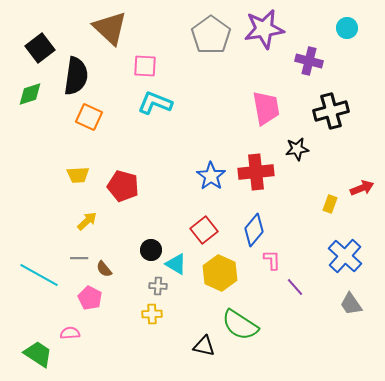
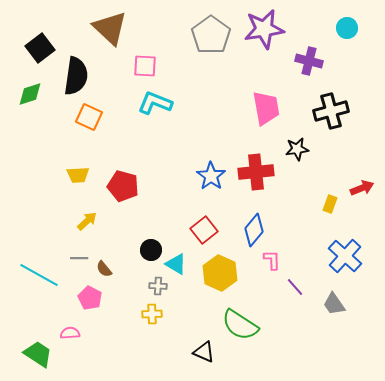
gray trapezoid: moved 17 px left
black triangle: moved 6 px down; rotated 10 degrees clockwise
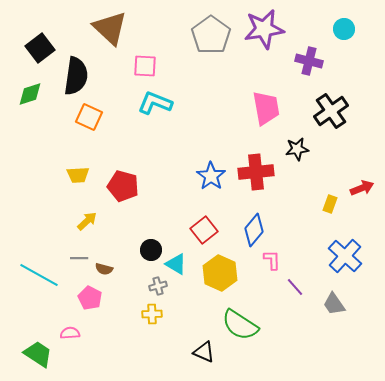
cyan circle: moved 3 px left, 1 px down
black cross: rotated 20 degrees counterclockwise
brown semicircle: rotated 36 degrees counterclockwise
gray cross: rotated 18 degrees counterclockwise
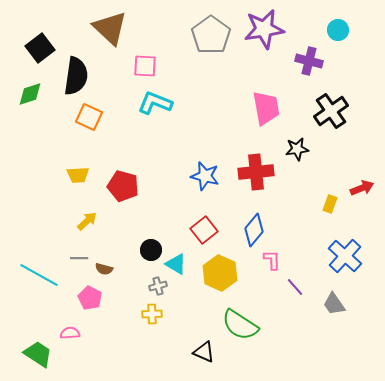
cyan circle: moved 6 px left, 1 px down
blue star: moved 6 px left; rotated 20 degrees counterclockwise
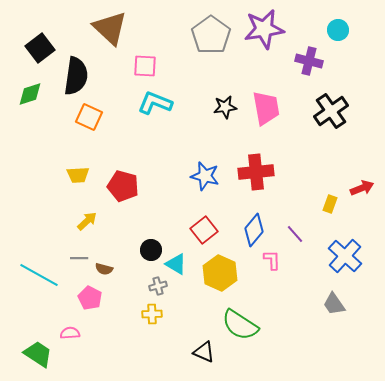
black star: moved 72 px left, 42 px up
purple line: moved 53 px up
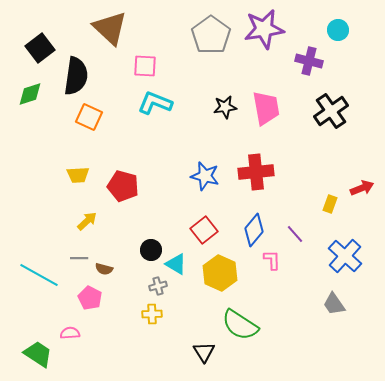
black triangle: rotated 35 degrees clockwise
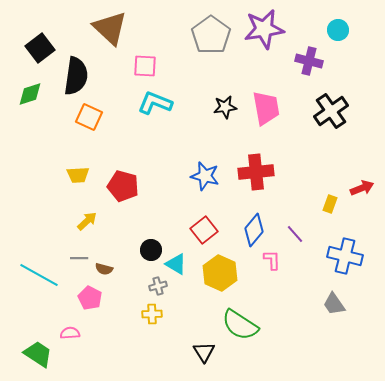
blue cross: rotated 28 degrees counterclockwise
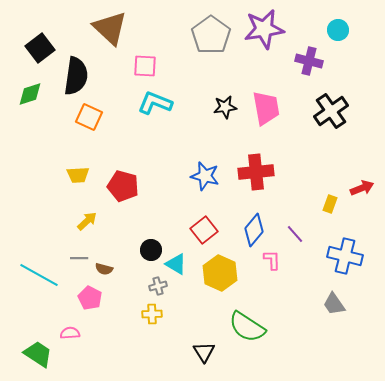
green semicircle: moved 7 px right, 2 px down
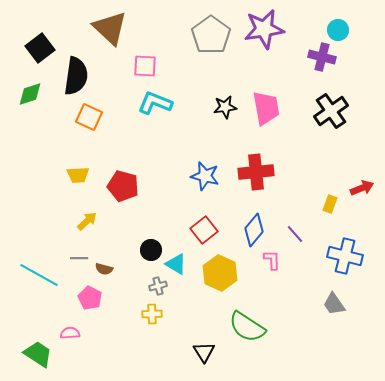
purple cross: moved 13 px right, 4 px up
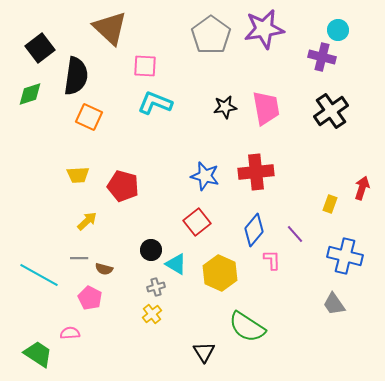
red arrow: rotated 50 degrees counterclockwise
red square: moved 7 px left, 8 px up
gray cross: moved 2 px left, 1 px down
yellow cross: rotated 36 degrees counterclockwise
